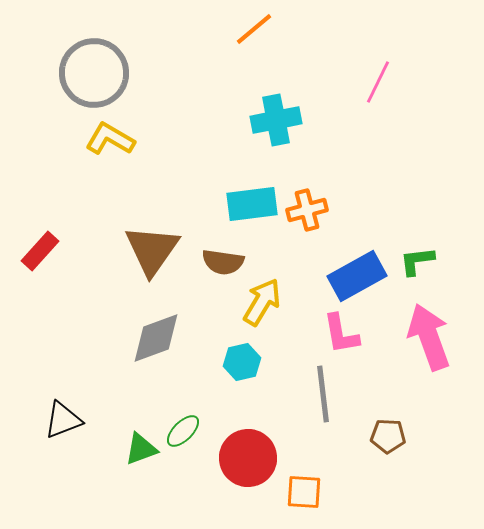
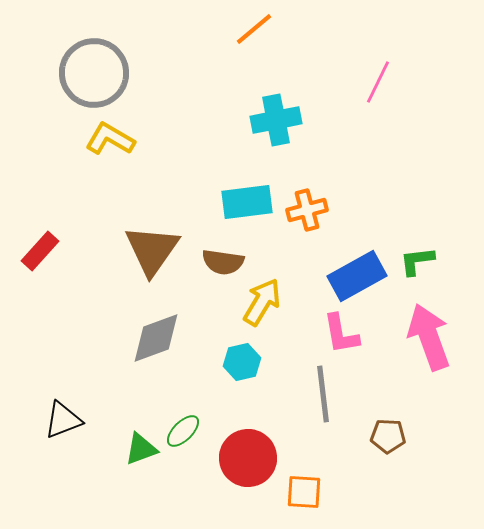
cyan rectangle: moved 5 px left, 2 px up
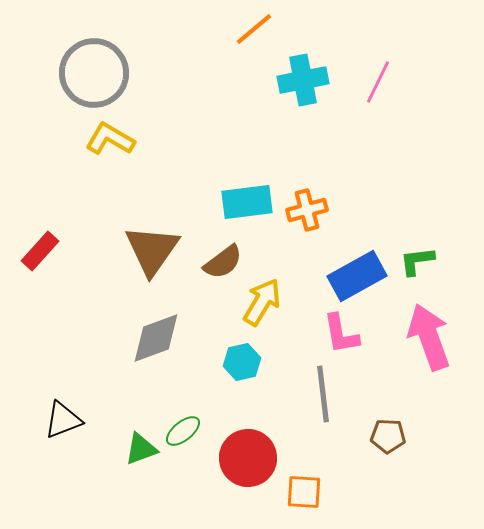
cyan cross: moved 27 px right, 40 px up
brown semicircle: rotated 45 degrees counterclockwise
green ellipse: rotated 6 degrees clockwise
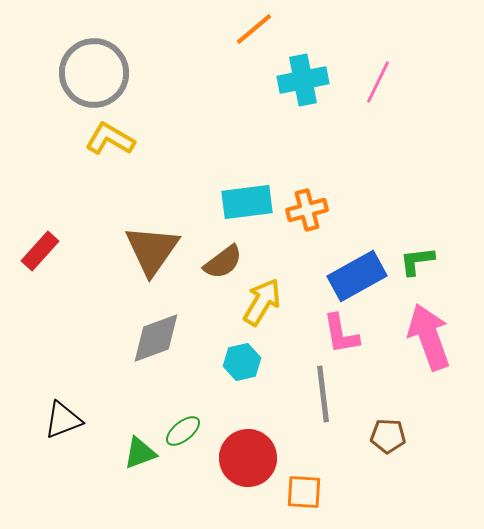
green triangle: moved 1 px left, 4 px down
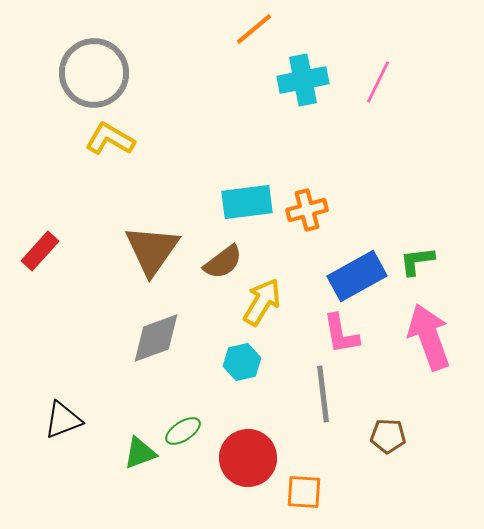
green ellipse: rotated 6 degrees clockwise
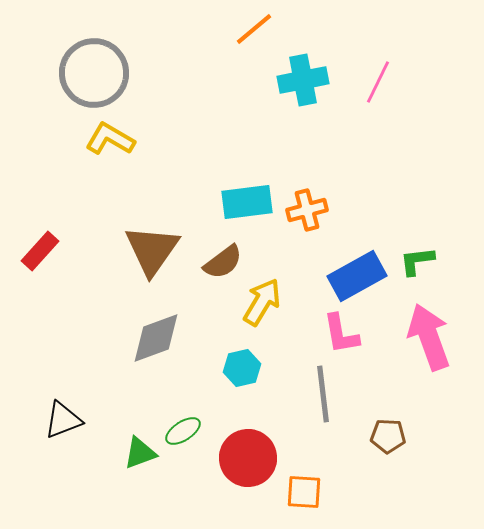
cyan hexagon: moved 6 px down
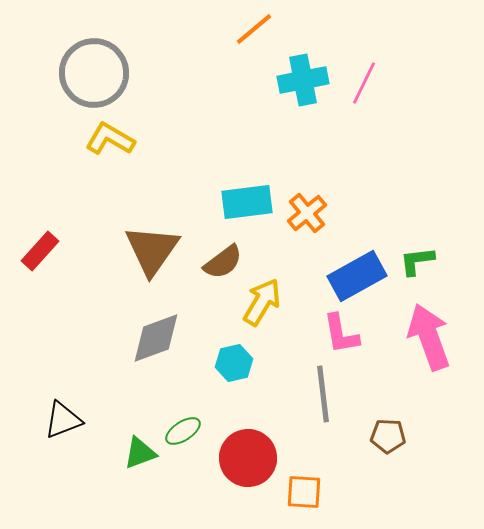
pink line: moved 14 px left, 1 px down
orange cross: moved 3 px down; rotated 24 degrees counterclockwise
cyan hexagon: moved 8 px left, 5 px up
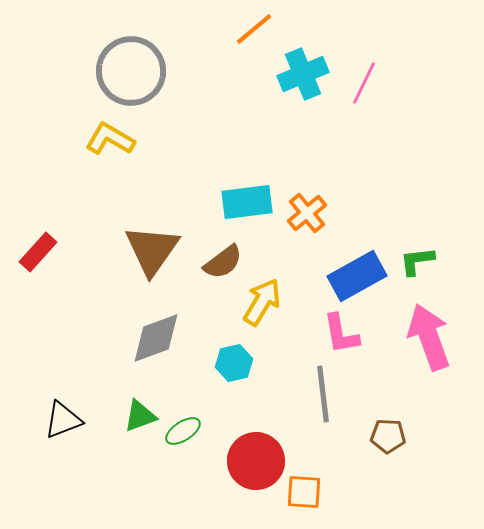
gray circle: moved 37 px right, 2 px up
cyan cross: moved 6 px up; rotated 12 degrees counterclockwise
red rectangle: moved 2 px left, 1 px down
green triangle: moved 37 px up
red circle: moved 8 px right, 3 px down
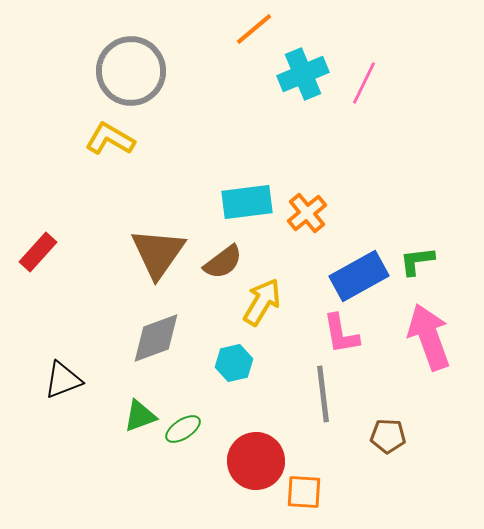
brown triangle: moved 6 px right, 3 px down
blue rectangle: moved 2 px right
black triangle: moved 40 px up
green ellipse: moved 2 px up
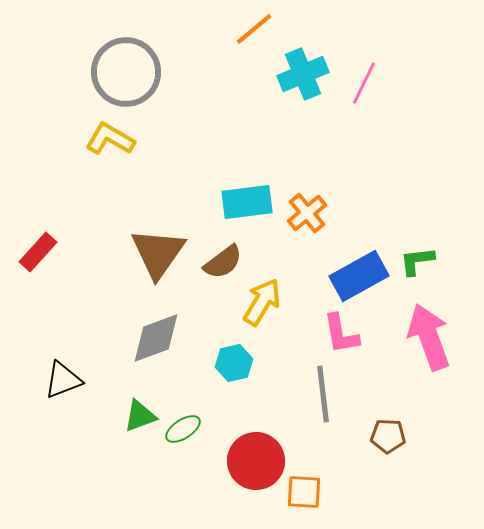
gray circle: moved 5 px left, 1 px down
